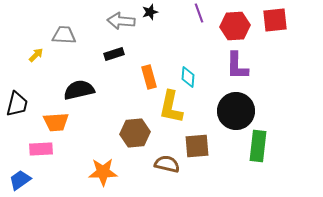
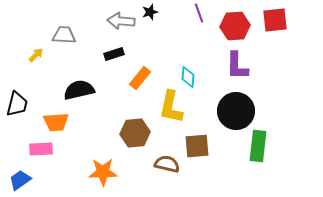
orange rectangle: moved 9 px left, 1 px down; rotated 55 degrees clockwise
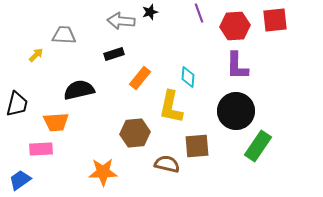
green rectangle: rotated 28 degrees clockwise
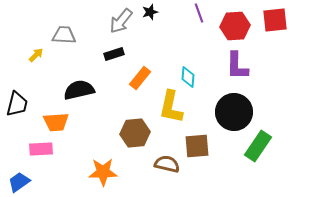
gray arrow: rotated 56 degrees counterclockwise
black circle: moved 2 px left, 1 px down
blue trapezoid: moved 1 px left, 2 px down
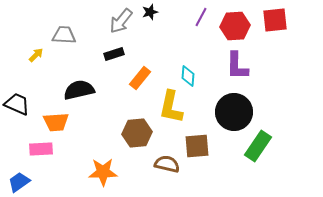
purple line: moved 2 px right, 4 px down; rotated 48 degrees clockwise
cyan diamond: moved 1 px up
black trapezoid: rotated 80 degrees counterclockwise
brown hexagon: moved 2 px right
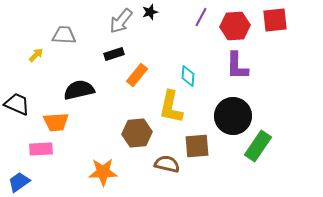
orange rectangle: moved 3 px left, 3 px up
black circle: moved 1 px left, 4 px down
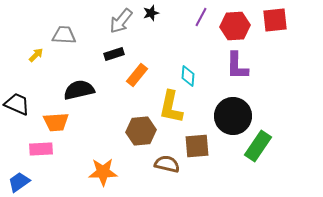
black star: moved 1 px right, 1 px down
brown hexagon: moved 4 px right, 2 px up
